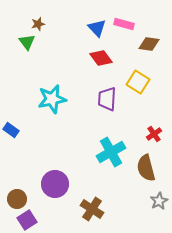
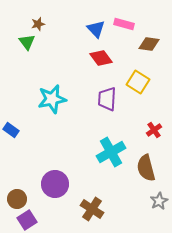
blue triangle: moved 1 px left, 1 px down
red cross: moved 4 px up
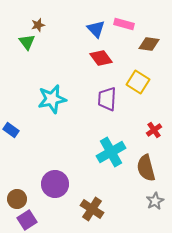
brown star: moved 1 px down
gray star: moved 4 px left
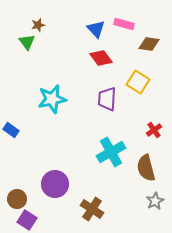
purple square: rotated 24 degrees counterclockwise
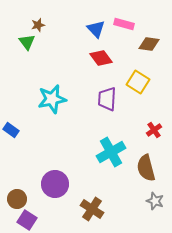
gray star: rotated 24 degrees counterclockwise
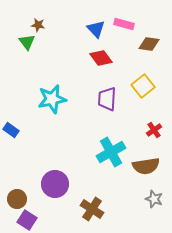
brown star: rotated 24 degrees clockwise
yellow square: moved 5 px right, 4 px down; rotated 20 degrees clockwise
brown semicircle: moved 2 px up; rotated 84 degrees counterclockwise
gray star: moved 1 px left, 2 px up
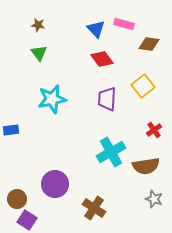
green triangle: moved 12 px right, 11 px down
red diamond: moved 1 px right, 1 px down
blue rectangle: rotated 42 degrees counterclockwise
brown cross: moved 2 px right, 1 px up
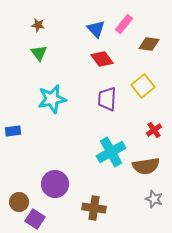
pink rectangle: rotated 66 degrees counterclockwise
blue rectangle: moved 2 px right, 1 px down
brown circle: moved 2 px right, 3 px down
brown cross: rotated 25 degrees counterclockwise
purple square: moved 8 px right, 1 px up
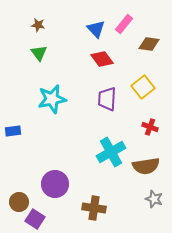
yellow square: moved 1 px down
red cross: moved 4 px left, 3 px up; rotated 35 degrees counterclockwise
